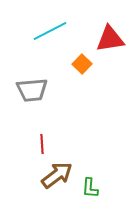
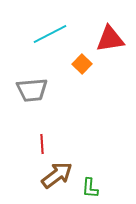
cyan line: moved 3 px down
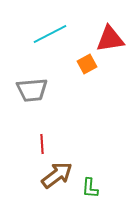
orange square: moved 5 px right; rotated 18 degrees clockwise
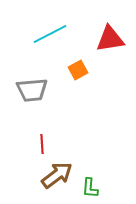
orange square: moved 9 px left, 6 px down
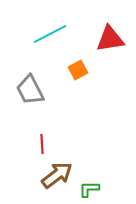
gray trapezoid: moved 2 px left; rotated 68 degrees clockwise
green L-shape: moved 1 px left, 1 px down; rotated 85 degrees clockwise
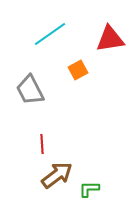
cyan line: rotated 8 degrees counterclockwise
